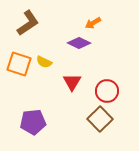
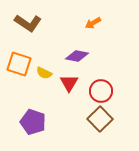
brown L-shape: rotated 68 degrees clockwise
purple diamond: moved 2 px left, 13 px down; rotated 15 degrees counterclockwise
yellow semicircle: moved 11 px down
red triangle: moved 3 px left, 1 px down
red circle: moved 6 px left
purple pentagon: rotated 25 degrees clockwise
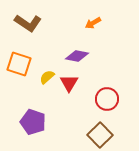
yellow semicircle: moved 3 px right, 4 px down; rotated 112 degrees clockwise
red circle: moved 6 px right, 8 px down
brown square: moved 16 px down
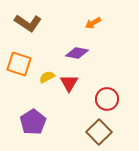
purple diamond: moved 3 px up
yellow semicircle: rotated 14 degrees clockwise
purple pentagon: rotated 20 degrees clockwise
brown square: moved 1 px left, 3 px up
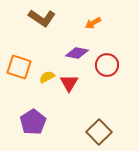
brown L-shape: moved 14 px right, 5 px up
orange square: moved 3 px down
red circle: moved 34 px up
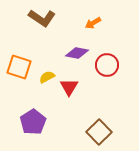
red triangle: moved 4 px down
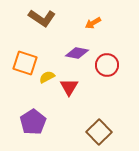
orange square: moved 6 px right, 4 px up
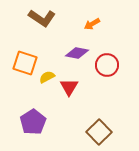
orange arrow: moved 1 px left, 1 px down
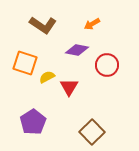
brown L-shape: moved 1 px right, 7 px down
purple diamond: moved 3 px up
brown square: moved 7 px left
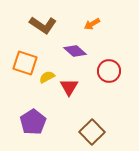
purple diamond: moved 2 px left, 1 px down; rotated 30 degrees clockwise
red circle: moved 2 px right, 6 px down
